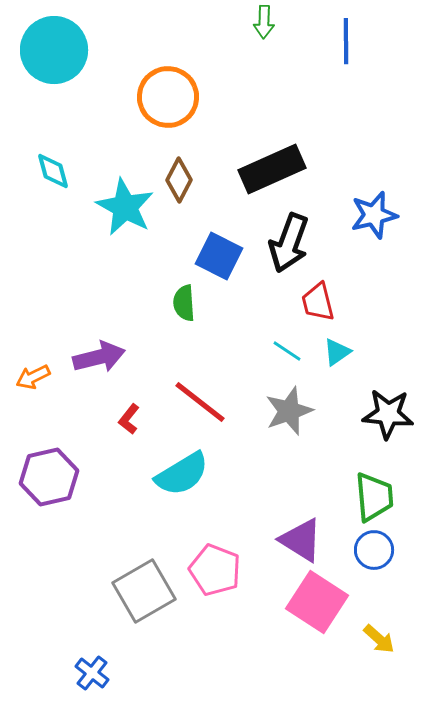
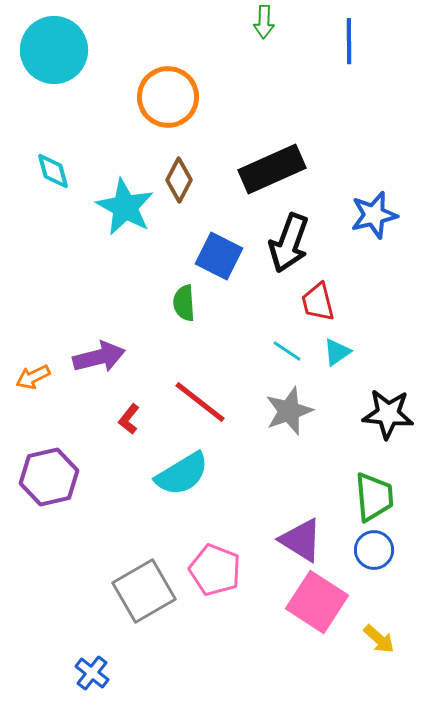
blue line: moved 3 px right
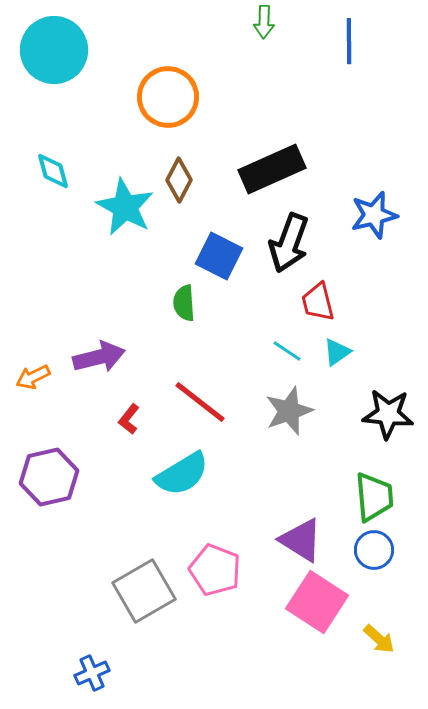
blue cross: rotated 28 degrees clockwise
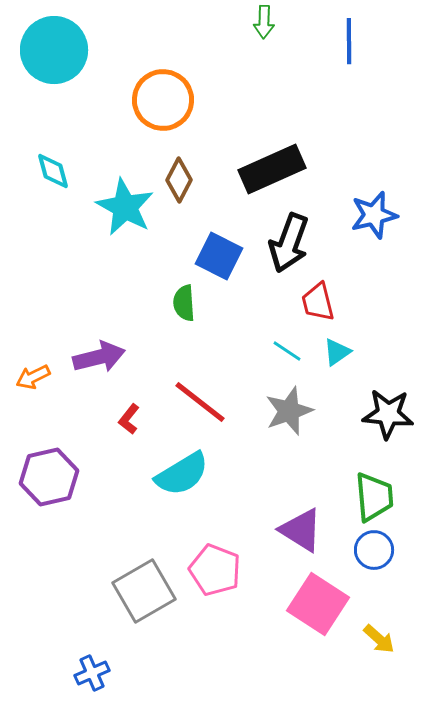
orange circle: moved 5 px left, 3 px down
purple triangle: moved 10 px up
pink square: moved 1 px right, 2 px down
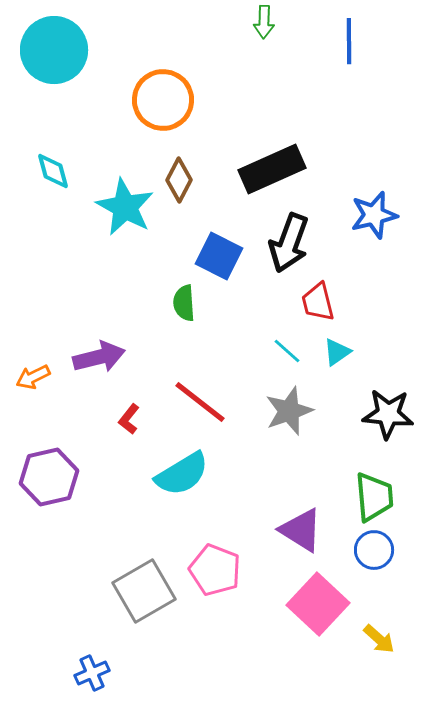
cyan line: rotated 8 degrees clockwise
pink square: rotated 10 degrees clockwise
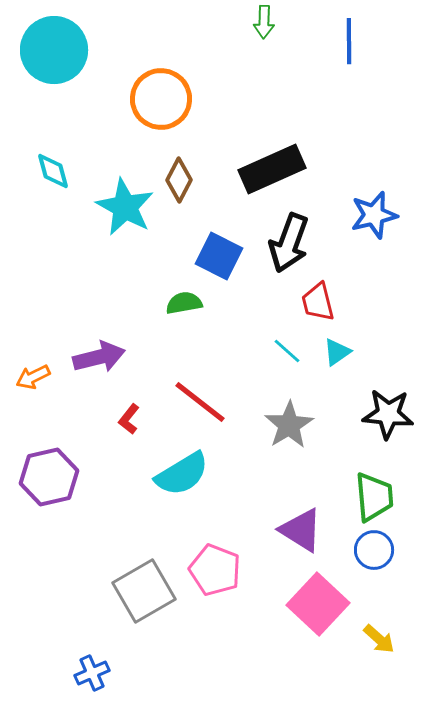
orange circle: moved 2 px left, 1 px up
green semicircle: rotated 84 degrees clockwise
gray star: moved 14 px down; rotated 12 degrees counterclockwise
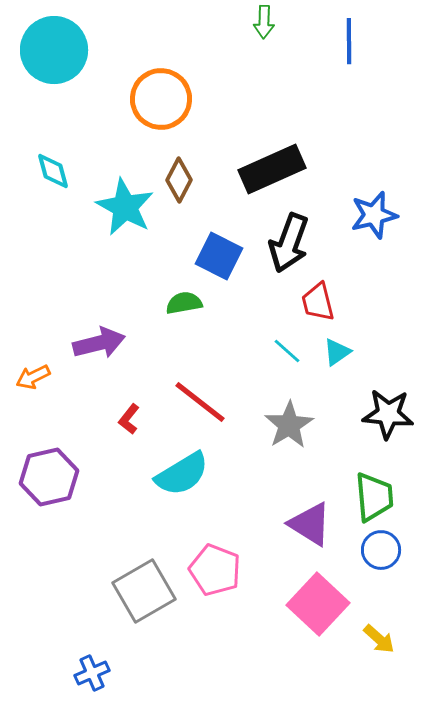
purple arrow: moved 14 px up
purple triangle: moved 9 px right, 6 px up
blue circle: moved 7 px right
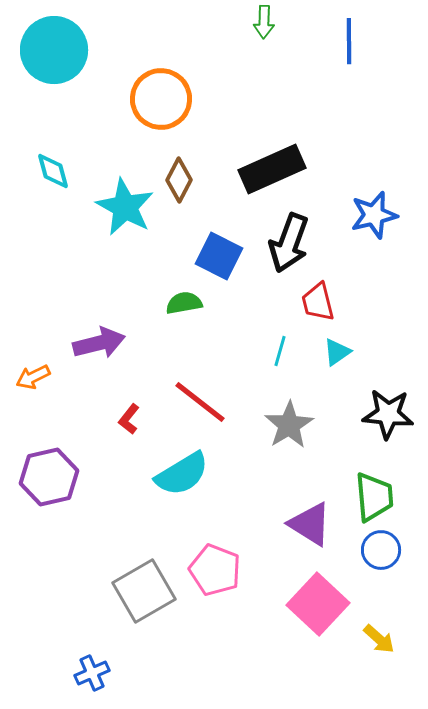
cyan line: moved 7 px left; rotated 64 degrees clockwise
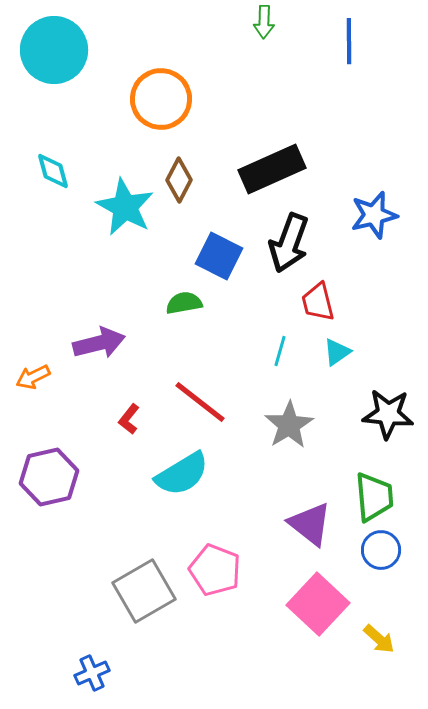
purple triangle: rotated 6 degrees clockwise
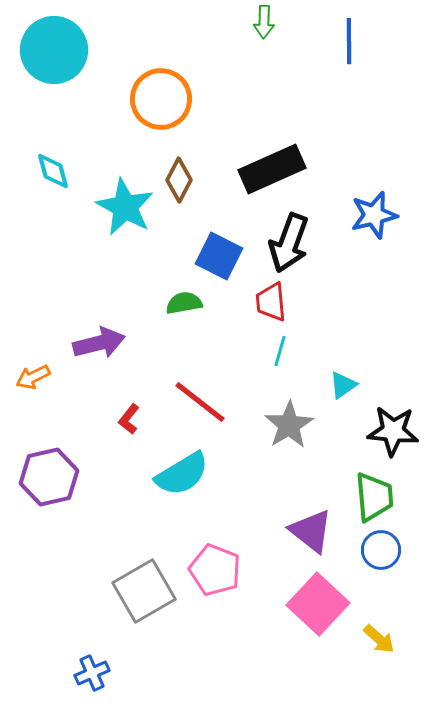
red trapezoid: moved 47 px left; rotated 9 degrees clockwise
cyan triangle: moved 6 px right, 33 px down
black star: moved 5 px right, 17 px down
purple triangle: moved 1 px right, 7 px down
